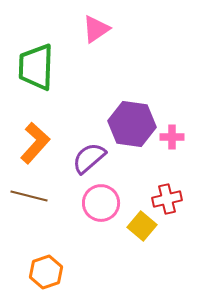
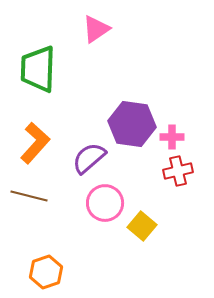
green trapezoid: moved 2 px right, 2 px down
red cross: moved 11 px right, 28 px up
pink circle: moved 4 px right
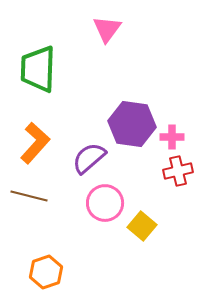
pink triangle: moved 11 px right; rotated 20 degrees counterclockwise
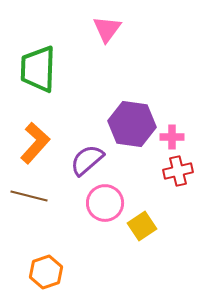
purple semicircle: moved 2 px left, 2 px down
yellow square: rotated 16 degrees clockwise
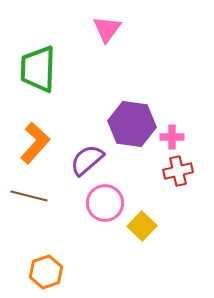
yellow square: rotated 12 degrees counterclockwise
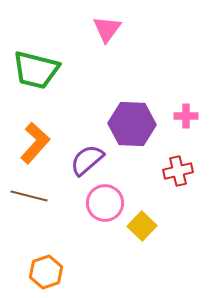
green trapezoid: moved 2 px left, 1 px down; rotated 78 degrees counterclockwise
purple hexagon: rotated 6 degrees counterclockwise
pink cross: moved 14 px right, 21 px up
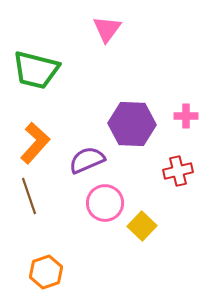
purple semicircle: rotated 18 degrees clockwise
brown line: rotated 57 degrees clockwise
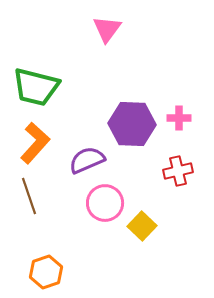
green trapezoid: moved 17 px down
pink cross: moved 7 px left, 2 px down
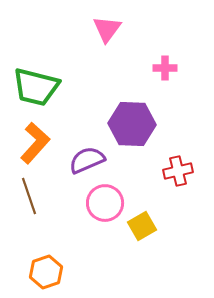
pink cross: moved 14 px left, 50 px up
yellow square: rotated 16 degrees clockwise
